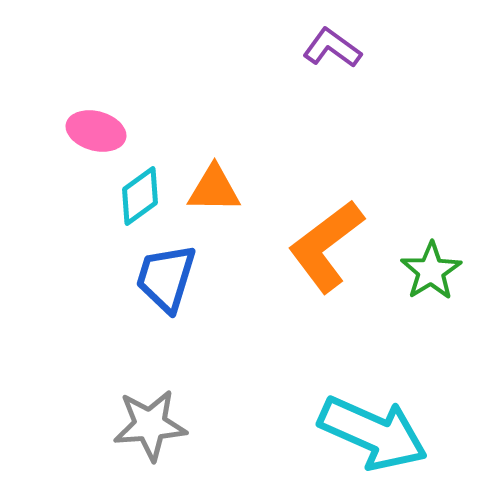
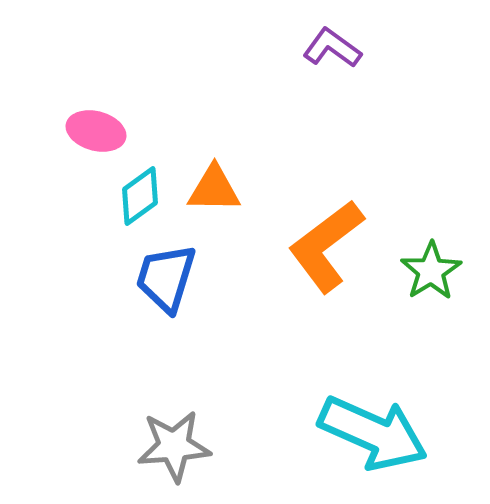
gray star: moved 24 px right, 21 px down
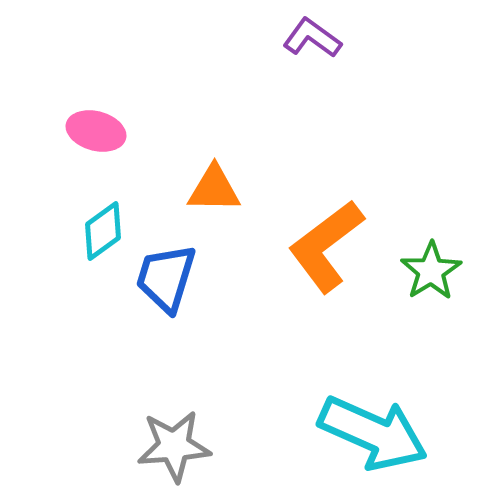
purple L-shape: moved 20 px left, 10 px up
cyan diamond: moved 37 px left, 35 px down
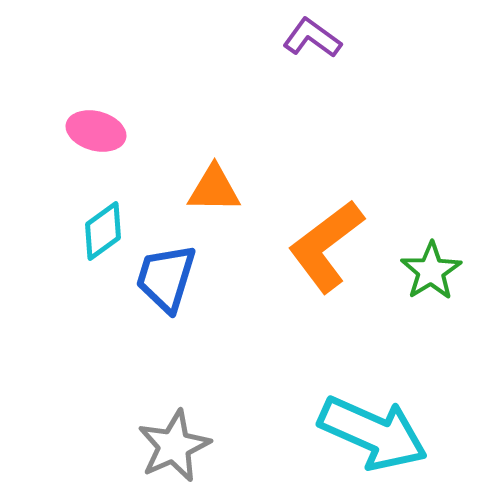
gray star: rotated 20 degrees counterclockwise
